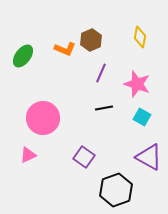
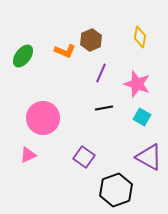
orange L-shape: moved 2 px down
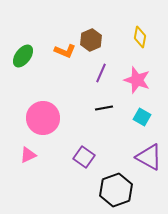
pink star: moved 4 px up
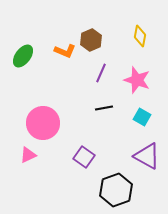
yellow diamond: moved 1 px up
pink circle: moved 5 px down
purple triangle: moved 2 px left, 1 px up
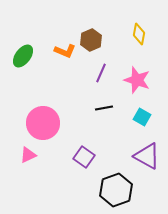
yellow diamond: moved 1 px left, 2 px up
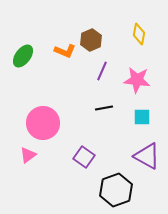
purple line: moved 1 px right, 2 px up
pink star: rotated 12 degrees counterclockwise
cyan square: rotated 30 degrees counterclockwise
pink triangle: rotated 12 degrees counterclockwise
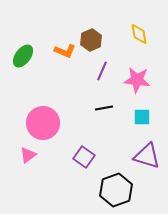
yellow diamond: rotated 20 degrees counterclockwise
purple triangle: rotated 12 degrees counterclockwise
